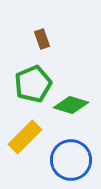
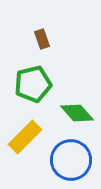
green pentagon: rotated 9 degrees clockwise
green diamond: moved 6 px right, 8 px down; rotated 32 degrees clockwise
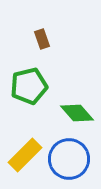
green pentagon: moved 4 px left, 2 px down
yellow rectangle: moved 18 px down
blue circle: moved 2 px left, 1 px up
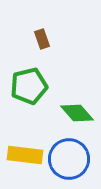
yellow rectangle: rotated 52 degrees clockwise
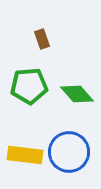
green pentagon: rotated 9 degrees clockwise
green diamond: moved 19 px up
blue circle: moved 7 px up
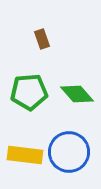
green pentagon: moved 6 px down
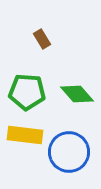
brown rectangle: rotated 12 degrees counterclockwise
green pentagon: moved 2 px left; rotated 9 degrees clockwise
yellow rectangle: moved 20 px up
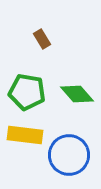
green pentagon: rotated 6 degrees clockwise
blue circle: moved 3 px down
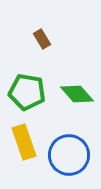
yellow rectangle: moved 1 px left, 7 px down; rotated 64 degrees clockwise
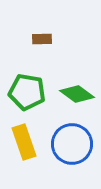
brown rectangle: rotated 60 degrees counterclockwise
green diamond: rotated 12 degrees counterclockwise
blue circle: moved 3 px right, 11 px up
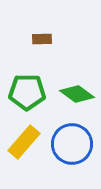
green pentagon: rotated 9 degrees counterclockwise
yellow rectangle: rotated 60 degrees clockwise
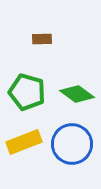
green pentagon: rotated 15 degrees clockwise
yellow rectangle: rotated 28 degrees clockwise
